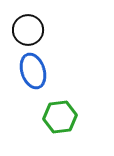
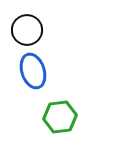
black circle: moved 1 px left
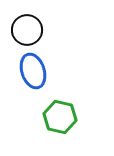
green hexagon: rotated 20 degrees clockwise
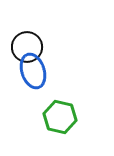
black circle: moved 17 px down
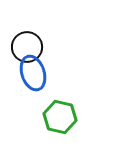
blue ellipse: moved 2 px down
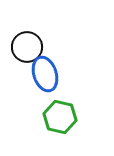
blue ellipse: moved 12 px right, 1 px down
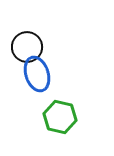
blue ellipse: moved 8 px left
